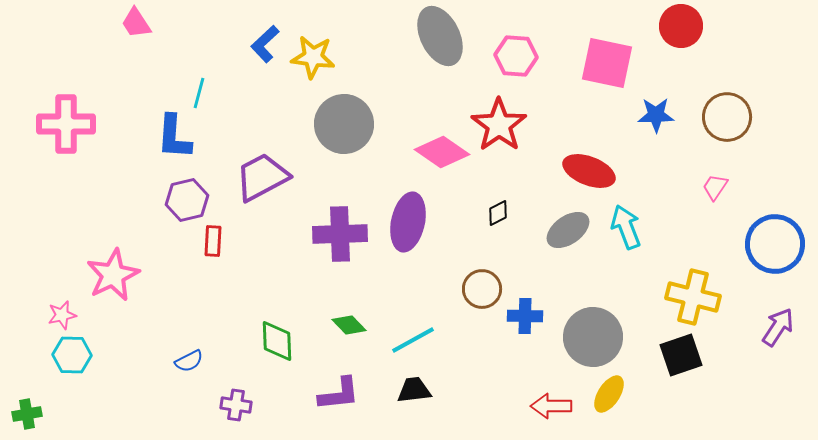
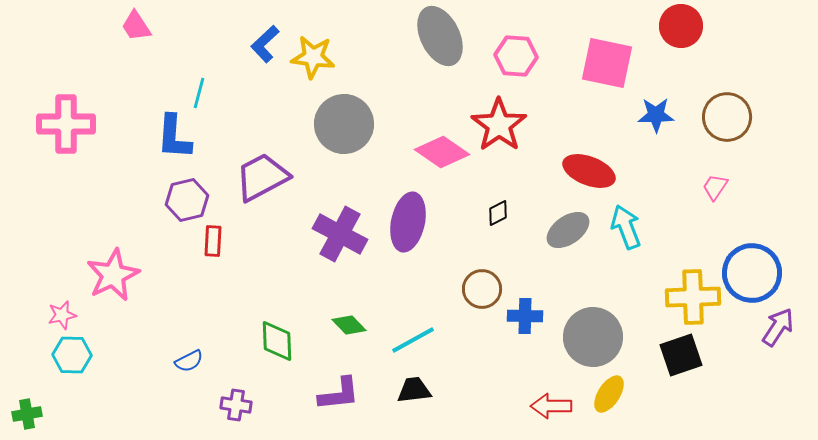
pink trapezoid at (136, 23): moved 3 px down
purple cross at (340, 234): rotated 30 degrees clockwise
blue circle at (775, 244): moved 23 px left, 29 px down
yellow cross at (693, 297): rotated 16 degrees counterclockwise
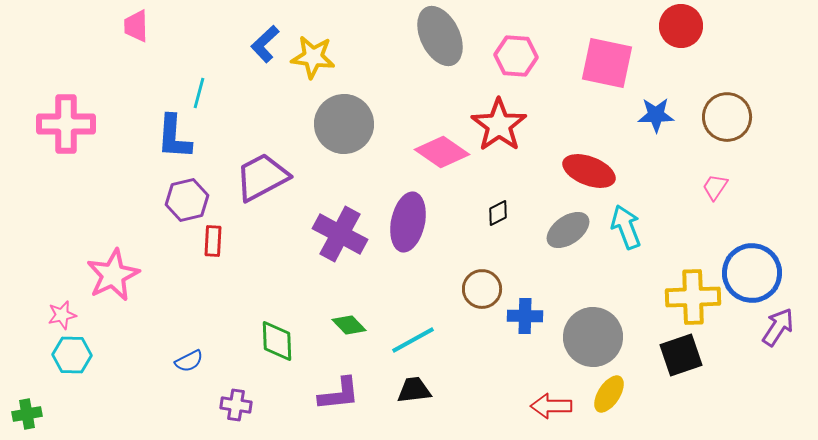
pink trapezoid at (136, 26): rotated 32 degrees clockwise
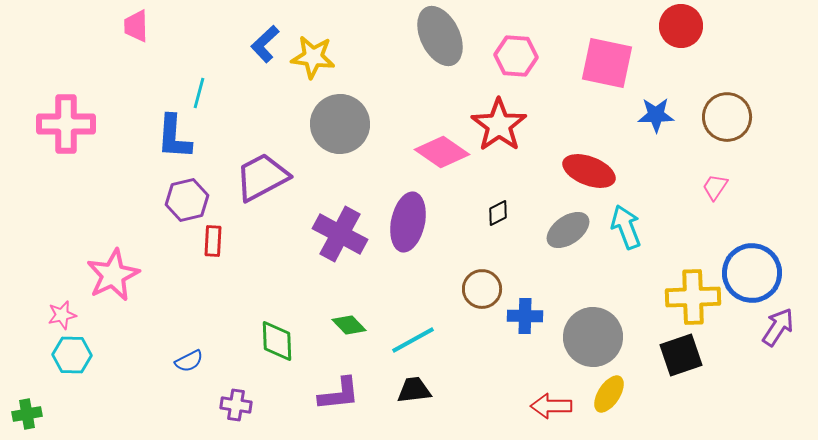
gray circle at (344, 124): moved 4 px left
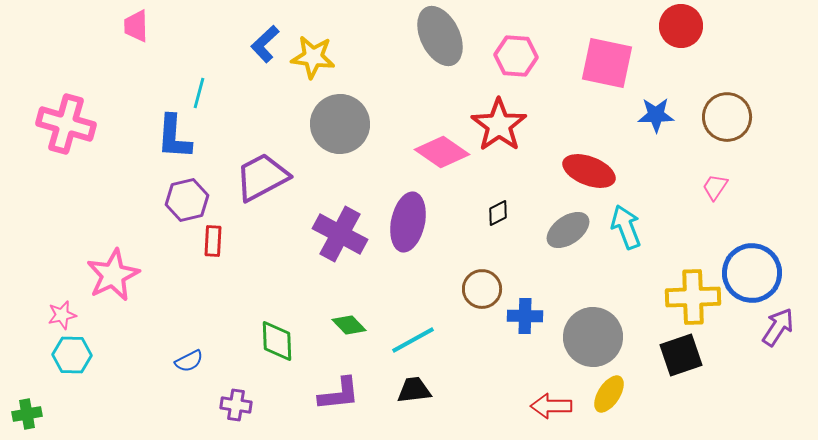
pink cross at (66, 124): rotated 16 degrees clockwise
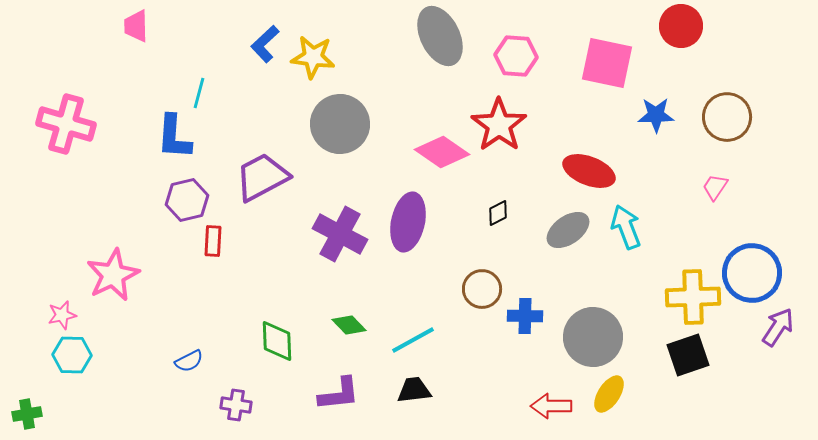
black square at (681, 355): moved 7 px right
